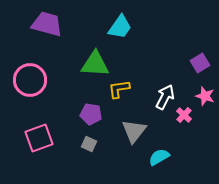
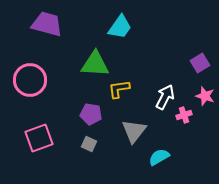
pink cross: rotated 28 degrees clockwise
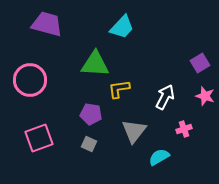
cyan trapezoid: moved 2 px right; rotated 8 degrees clockwise
pink cross: moved 14 px down
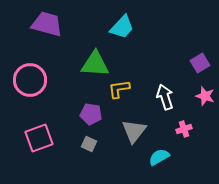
white arrow: rotated 45 degrees counterclockwise
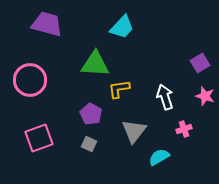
purple pentagon: rotated 20 degrees clockwise
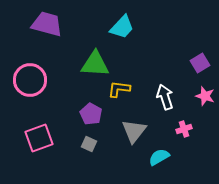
yellow L-shape: rotated 15 degrees clockwise
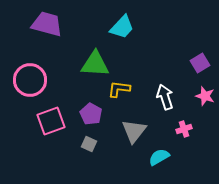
pink square: moved 12 px right, 17 px up
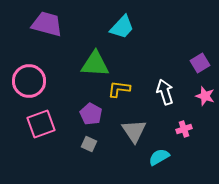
pink circle: moved 1 px left, 1 px down
white arrow: moved 5 px up
pink square: moved 10 px left, 3 px down
gray triangle: rotated 12 degrees counterclockwise
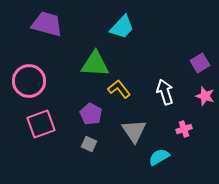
yellow L-shape: rotated 45 degrees clockwise
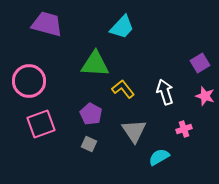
yellow L-shape: moved 4 px right
